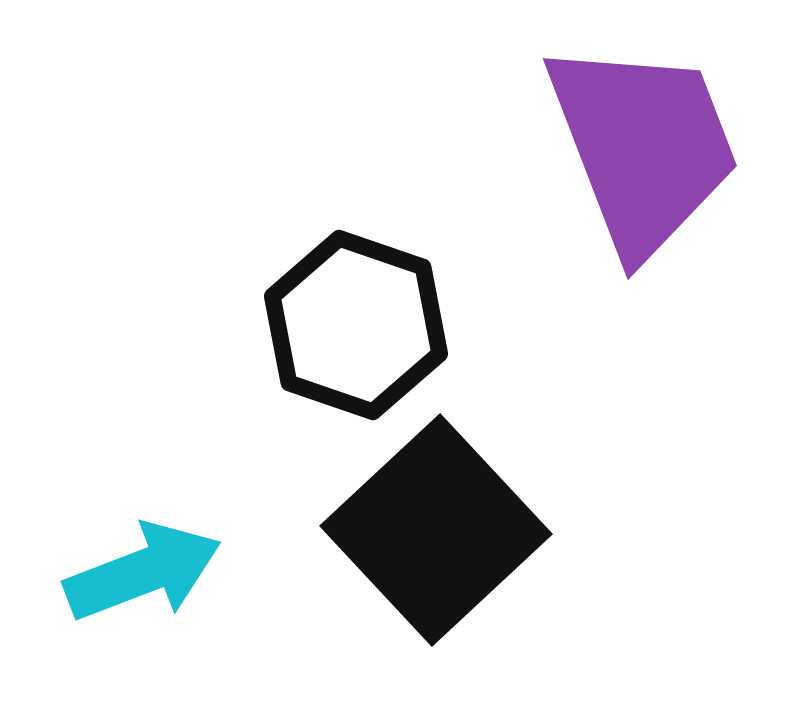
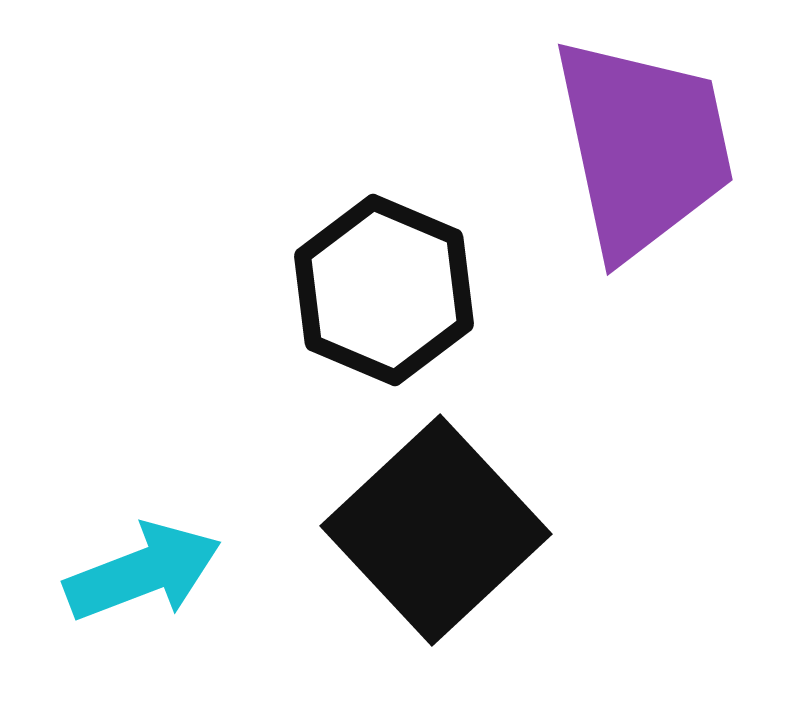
purple trapezoid: rotated 9 degrees clockwise
black hexagon: moved 28 px right, 35 px up; rotated 4 degrees clockwise
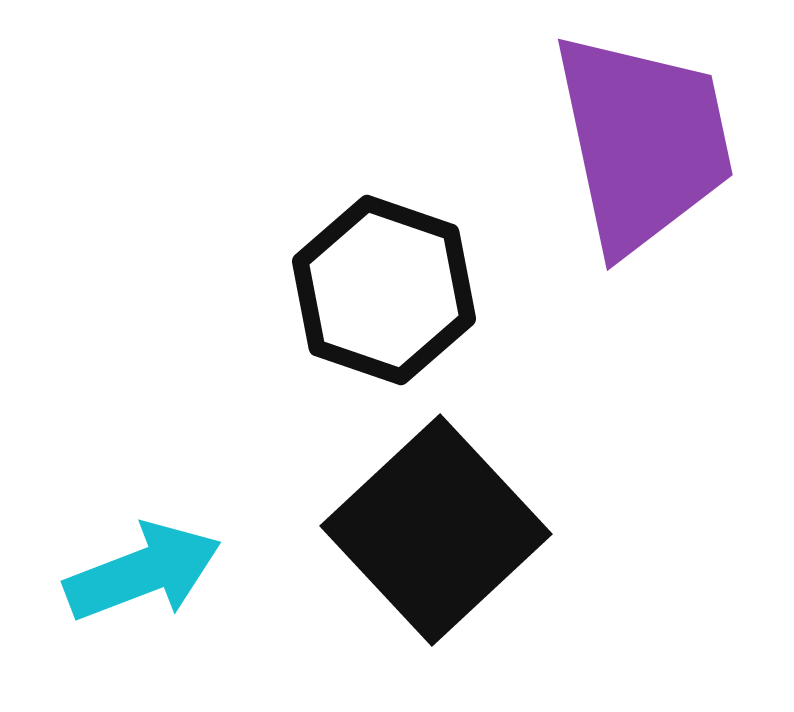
purple trapezoid: moved 5 px up
black hexagon: rotated 4 degrees counterclockwise
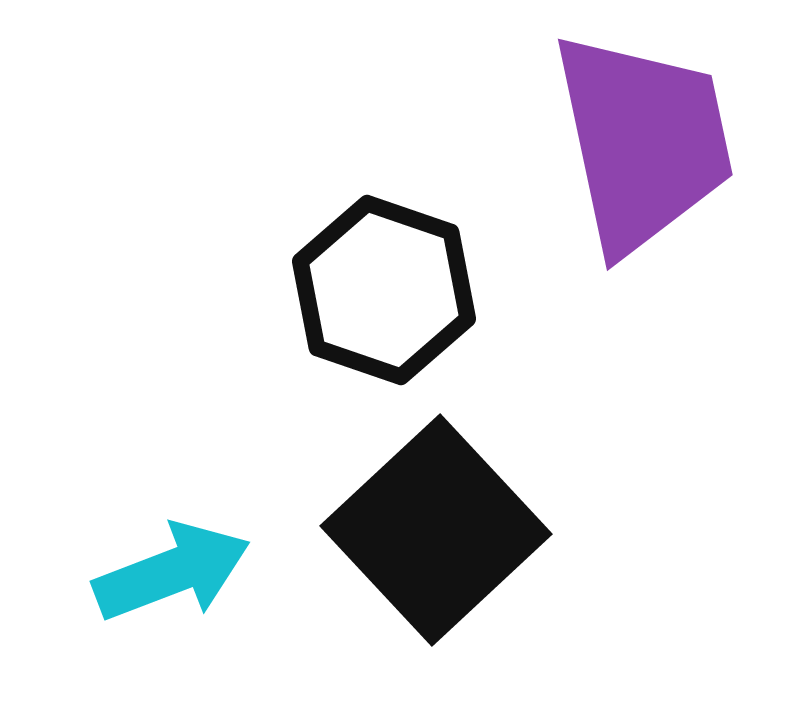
cyan arrow: moved 29 px right
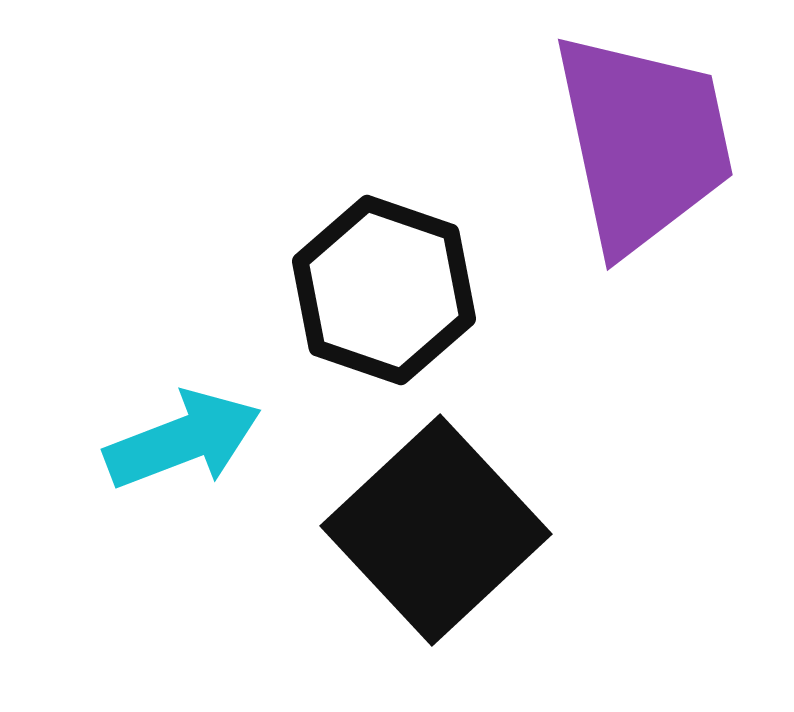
cyan arrow: moved 11 px right, 132 px up
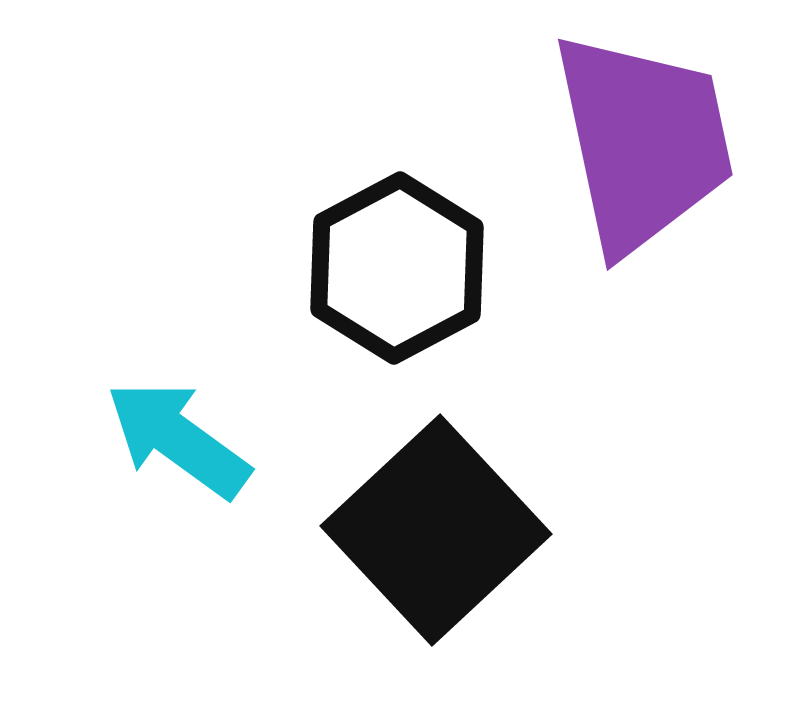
black hexagon: moved 13 px right, 22 px up; rotated 13 degrees clockwise
cyan arrow: moved 5 px left, 1 px up; rotated 123 degrees counterclockwise
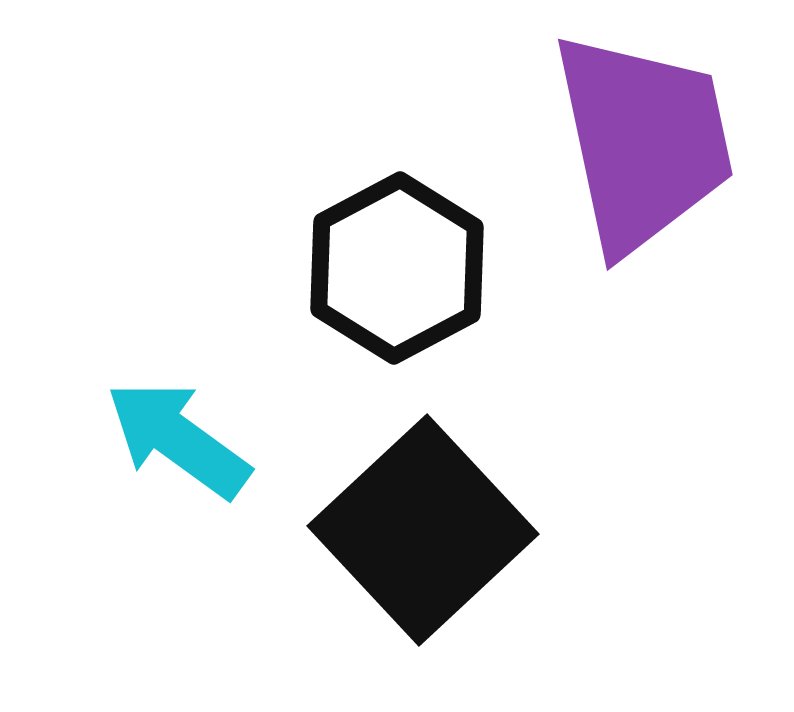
black square: moved 13 px left
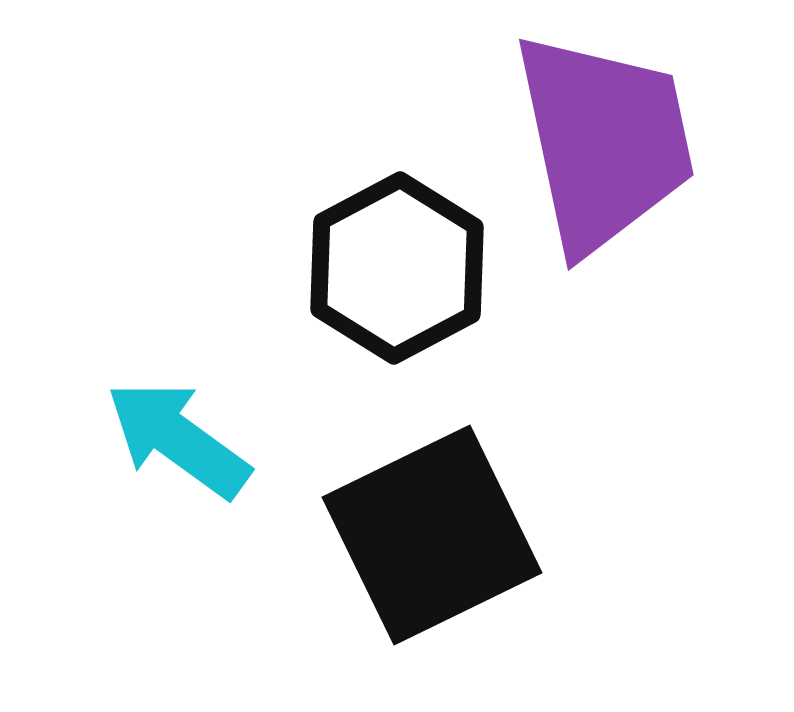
purple trapezoid: moved 39 px left
black square: moved 9 px right, 5 px down; rotated 17 degrees clockwise
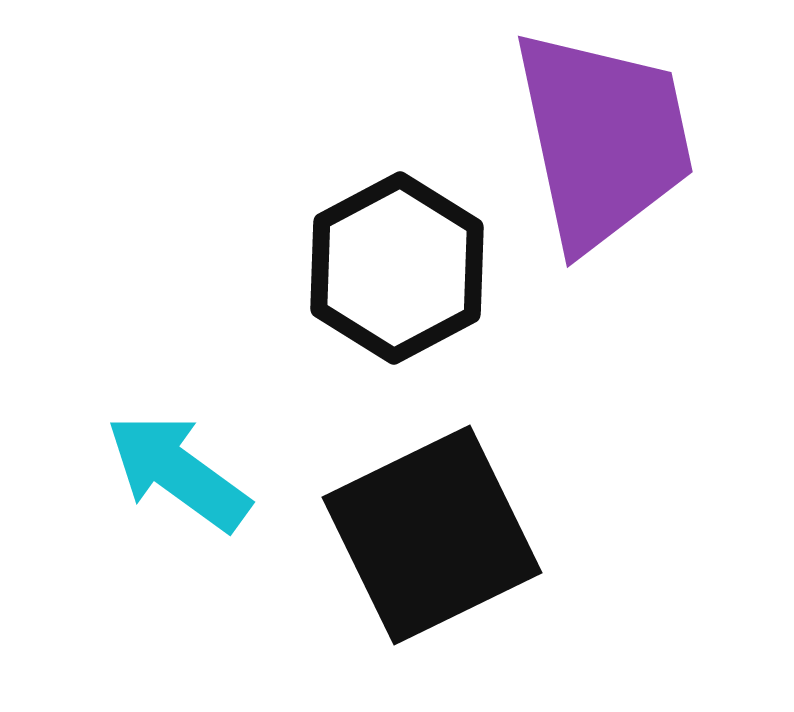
purple trapezoid: moved 1 px left, 3 px up
cyan arrow: moved 33 px down
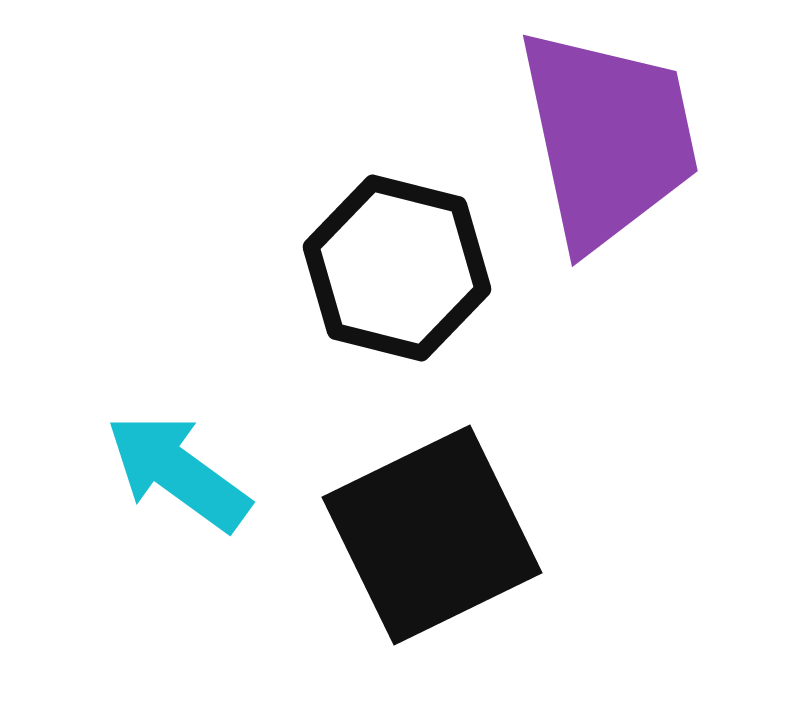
purple trapezoid: moved 5 px right, 1 px up
black hexagon: rotated 18 degrees counterclockwise
